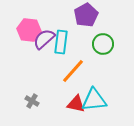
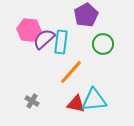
orange line: moved 2 px left, 1 px down
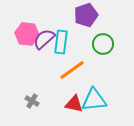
purple pentagon: rotated 10 degrees clockwise
pink hexagon: moved 2 px left, 4 px down
orange line: moved 1 px right, 2 px up; rotated 12 degrees clockwise
red triangle: moved 2 px left
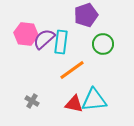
pink hexagon: moved 1 px left
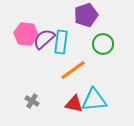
orange line: moved 1 px right
